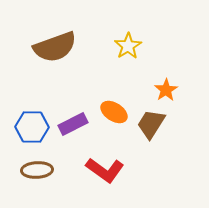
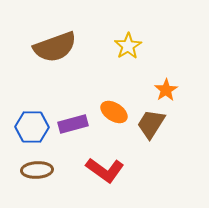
purple rectangle: rotated 12 degrees clockwise
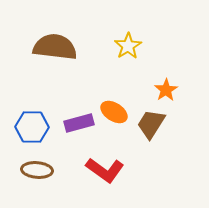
brown semicircle: rotated 153 degrees counterclockwise
purple rectangle: moved 6 px right, 1 px up
brown ellipse: rotated 8 degrees clockwise
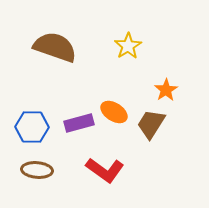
brown semicircle: rotated 12 degrees clockwise
